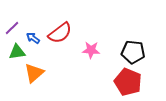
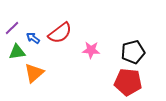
black pentagon: rotated 20 degrees counterclockwise
red pentagon: rotated 16 degrees counterclockwise
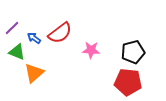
blue arrow: moved 1 px right
green triangle: rotated 30 degrees clockwise
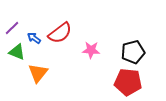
orange triangle: moved 4 px right; rotated 10 degrees counterclockwise
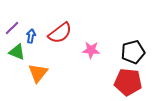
blue arrow: moved 3 px left, 2 px up; rotated 64 degrees clockwise
